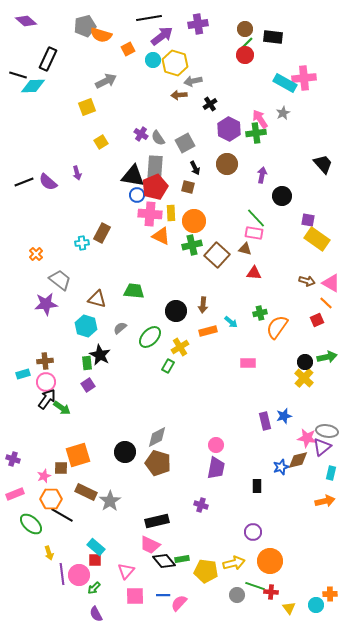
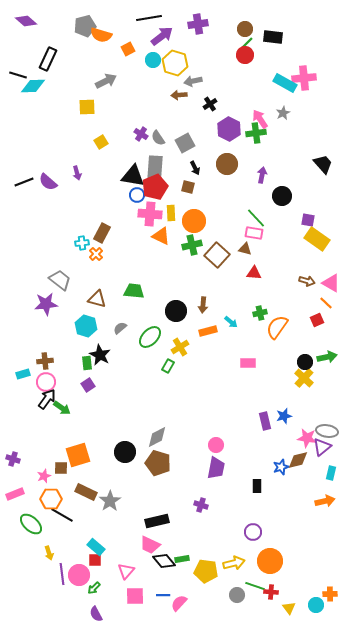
yellow square at (87, 107): rotated 18 degrees clockwise
orange cross at (36, 254): moved 60 px right
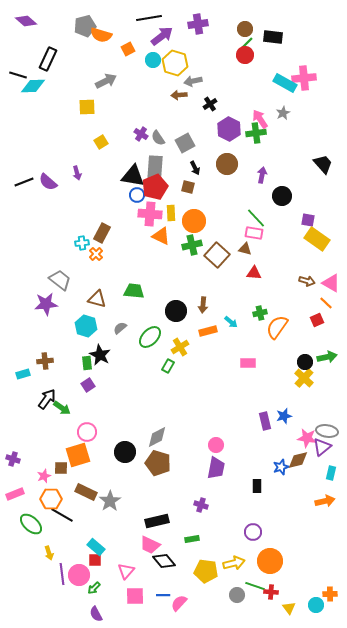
pink circle at (46, 382): moved 41 px right, 50 px down
green rectangle at (182, 559): moved 10 px right, 20 px up
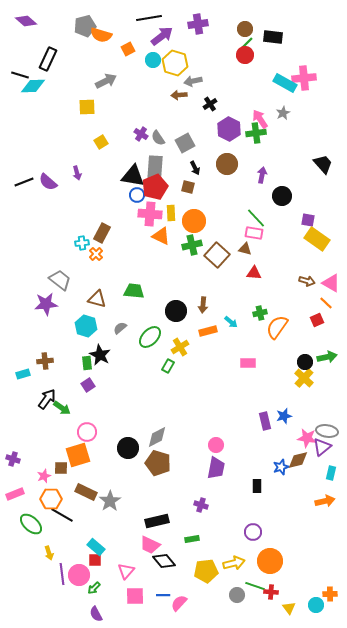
black line at (18, 75): moved 2 px right
black circle at (125, 452): moved 3 px right, 4 px up
yellow pentagon at (206, 571): rotated 15 degrees counterclockwise
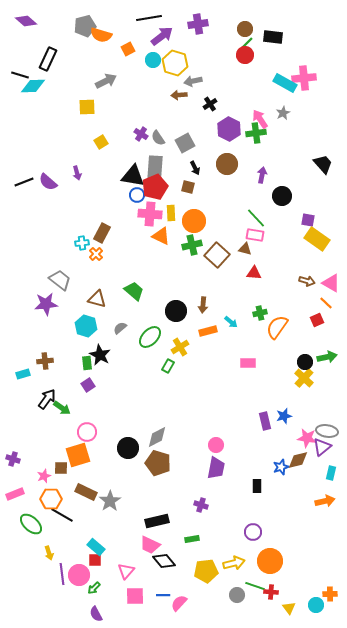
pink rectangle at (254, 233): moved 1 px right, 2 px down
green trapezoid at (134, 291): rotated 35 degrees clockwise
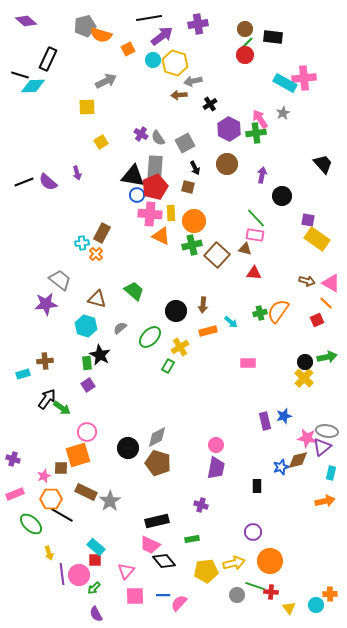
orange semicircle at (277, 327): moved 1 px right, 16 px up
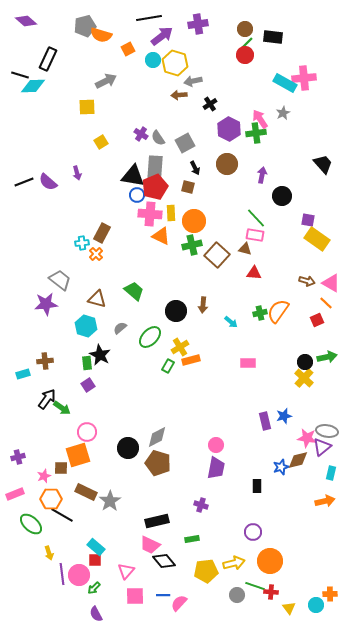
orange rectangle at (208, 331): moved 17 px left, 29 px down
purple cross at (13, 459): moved 5 px right, 2 px up; rotated 32 degrees counterclockwise
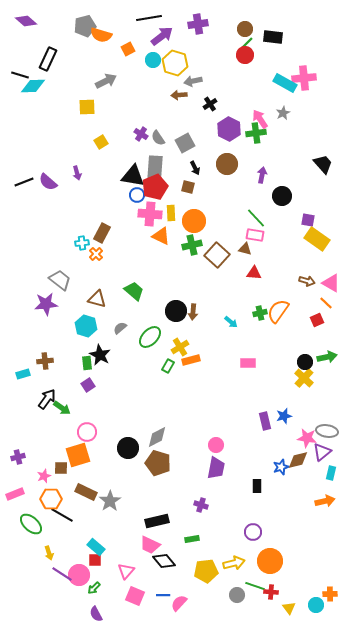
brown arrow at (203, 305): moved 10 px left, 7 px down
purple triangle at (322, 447): moved 5 px down
purple line at (62, 574): rotated 50 degrees counterclockwise
pink square at (135, 596): rotated 24 degrees clockwise
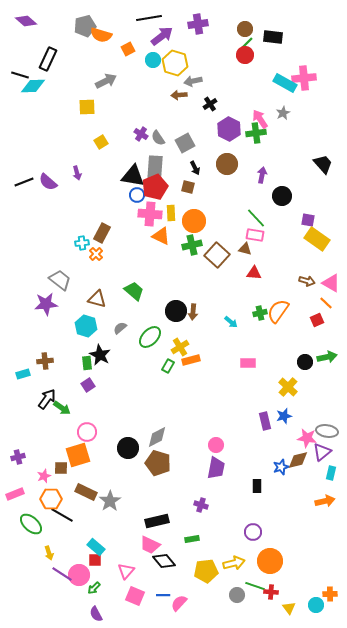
yellow cross at (304, 378): moved 16 px left, 9 px down
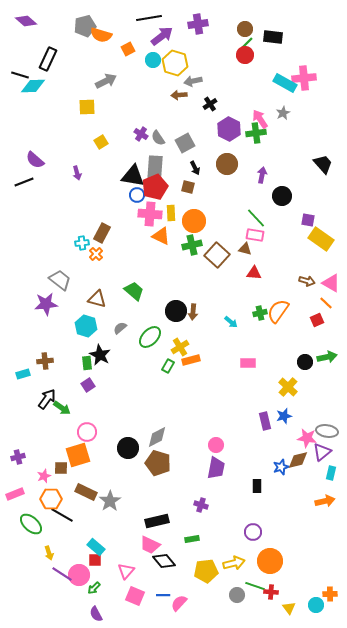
purple semicircle at (48, 182): moved 13 px left, 22 px up
yellow rectangle at (317, 239): moved 4 px right
